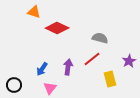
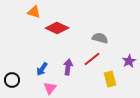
black circle: moved 2 px left, 5 px up
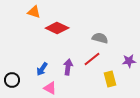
purple star: rotated 24 degrees clockwise
pink triangle: rotated 40 degrees counterclockwise
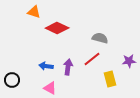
blue arrow: moved 4 px right, 3 px up; rotated 64 degrees clockwise
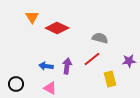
orange triangle: moved 2 px left, 5 px down; rotated 40 degrees clockwise
purple arrow: moved 1 px left, 1 px up
black circle: moved 4 px right, 4 px down
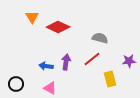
red diamond: moved 1 px right, 1 px up
purple arrow: moved 1 px left, 4 px up
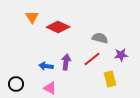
purple star: moved 8 px left, 6 px up
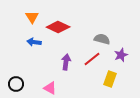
gray semicircle: moved 2 px right, 1 px down
purple star: rotated 16 degrees counterclockwise
blue arrow: moved 12 px left, 24 px up
yellow rectangle: rotated 35 degrees clockwise
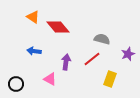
orange triangle: moved 1 px right; rotated 24 degrees counterclockwise
red diamond: rotated 25 degrees clockwise
blue arrow: moved 9 px down
purple star: moved 7 px right, 1 px up
pink triangle: moved 9 px up
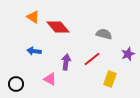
gray semicircle: moved 2 px right, 5 px up
